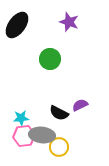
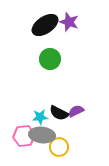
black ellipse: moved 28 px right; rotated 20 degrees clockwise
purple semicircle: moved 4 px left, 6 px down
cyan star: moved 19 px right, 1 px up
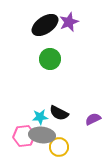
purple star: rotated 30 degrees clockwise
purple semicircle: moved 17 px right, 8 px down
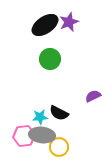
purple semicircle: moved 23 px up
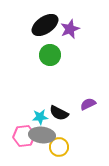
purple star: moved 1 px right, 7 px down
green circle: moved 4 px up
purple semicircle: moved 5 px left, 8 px down
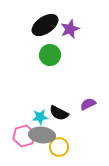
pink hexagon: rotated 10 degrees counterclockwise
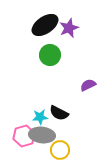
purple star: moved 1 px left, 1 px up
purple semicircle: moved 19 px up
yellow circle: moved 1 px right, 3 px down
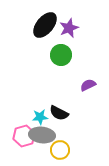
black ellipse: rotated 16 degrees counterclockwise
green circle: moved 11 px right
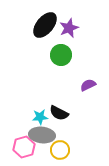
pink hexagon: moved 11 px down
